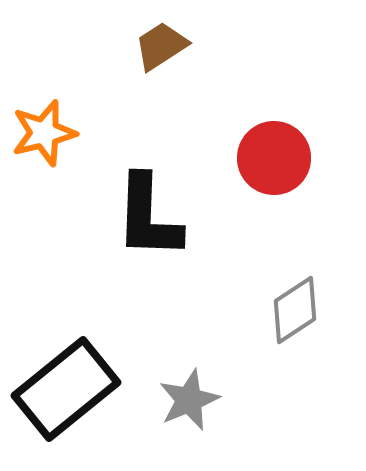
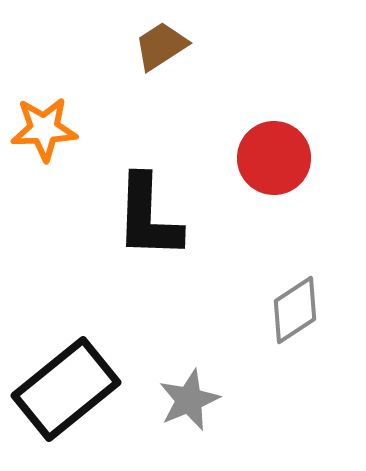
orange star: moved 4 px up; rotated 12 degrees clockwise
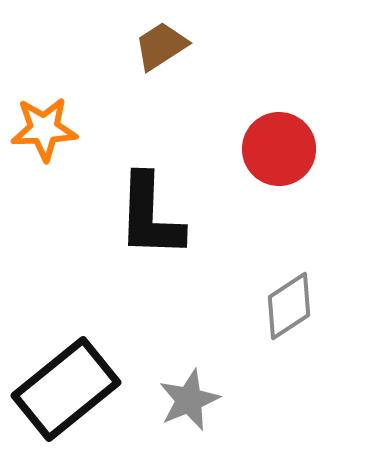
red circle: moved 5 px right, 9 px up
black L-shape: moved 2 px right, 1 px up
gray diamond: moved 6 px left, 4 px up
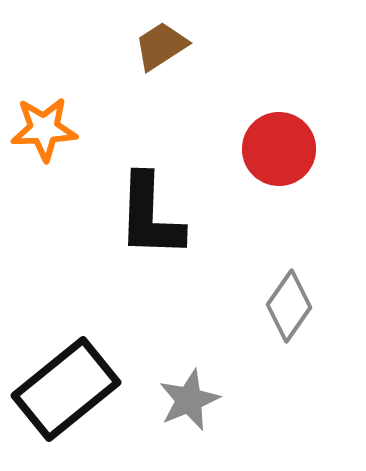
gray diamond: rotated 22 degrees counterclockwise
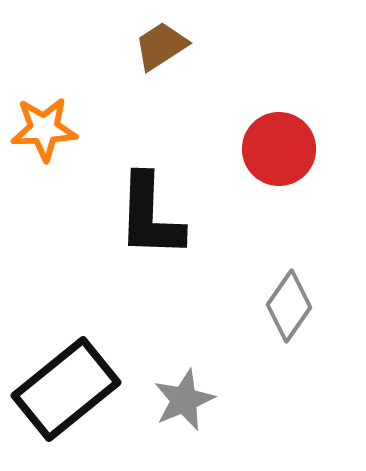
gray star: moved 5 px left
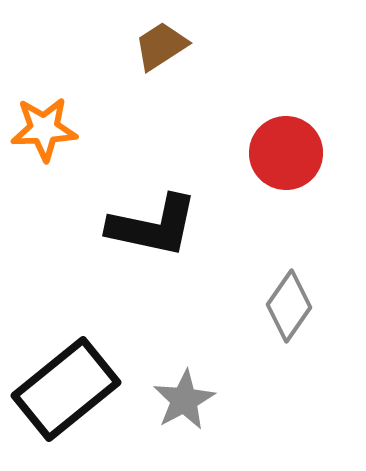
red circle: moved 7 px right, 4 px down
black L-shape: moved 3 px right, 10 px down; rotated 80 degrees counterclockwise
gray star: rotated 6 degrees counterclockwise
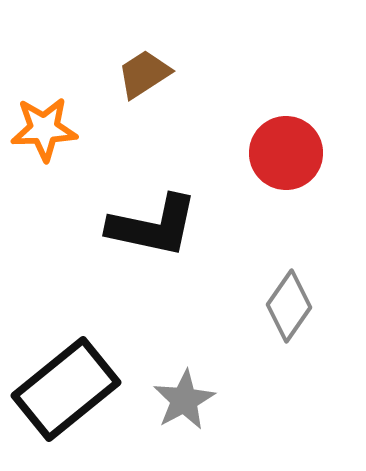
brown trapezoid: moved 17 px left, 28 px down
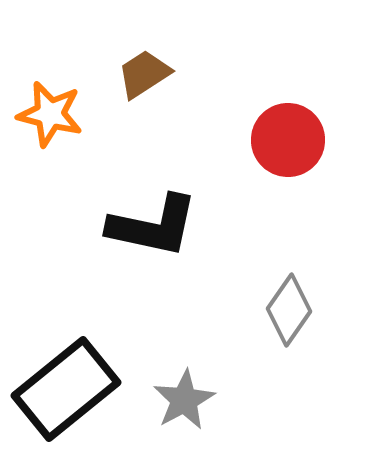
orange star: moved 6 px right, 15 px up; rotated 16 degrees clockwise
red circle: moved 2 px right, 13 px up
gray diamond: moved 4 px down
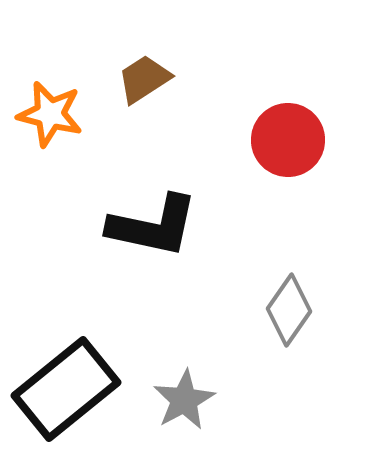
brown trapezoid: moved 5 px down
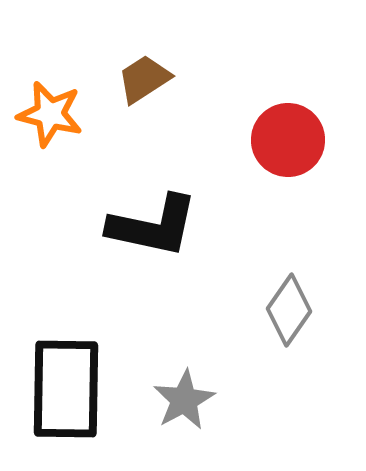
black rectangle: rotated 50 degrees counterclockwise
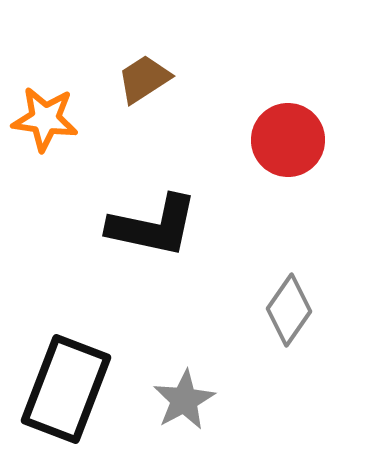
orange star: moved 5 px left, 5 px down; rotated 6 degrees counterclockwise
black rectangle: rotated 20 degrees clockwise
